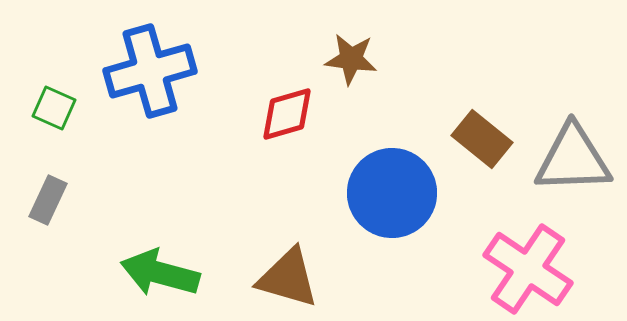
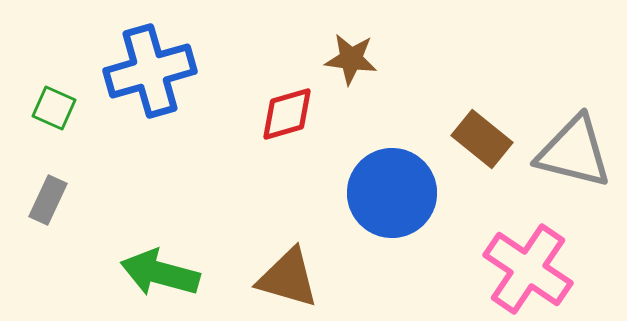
gray triangle: moved 1 px right, 7 px up; rotated 16 degrees clockwise
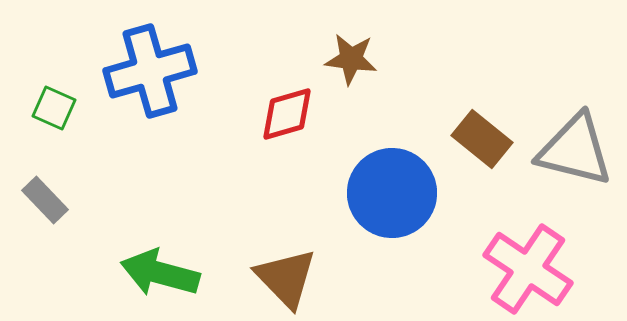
gray triangle: moved 1 px right, 2 px up
gray rectangle: moved 3 px left; rotated 69 degrees counterclockwise
brown triangle: moved 2 px left; rotated 30 degrees clockwise
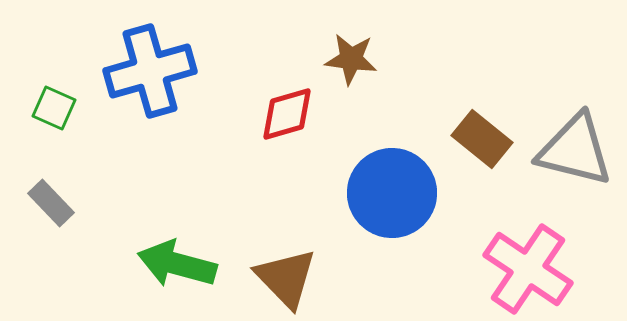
gray rectangle: moved 6 px right, 3 px down
green arrow: moved 17 px right, 9 px up
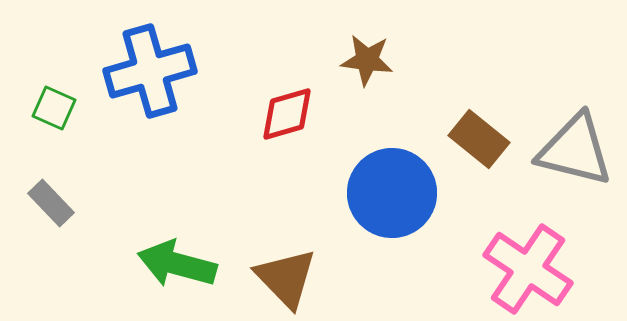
brown star: moved 16 px right, 1 px down
brown rectangle: moved 3 px left
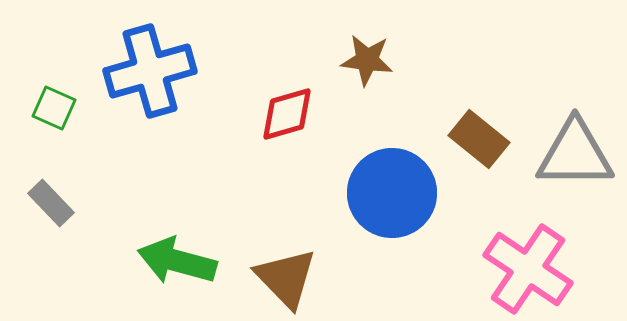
gray triangle: moved 4 px down; rotated 14 degrees counterclockwise
green arrow: moved 3 px up
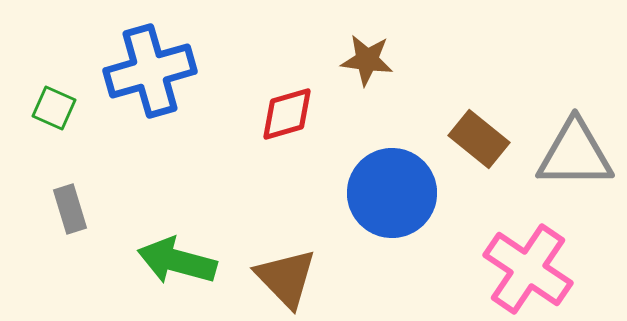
gray rectangle: moved 19 px right, 6 px down; rotated 27 degrees clockwise
